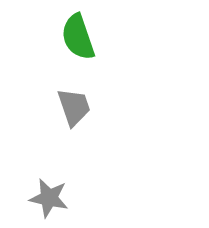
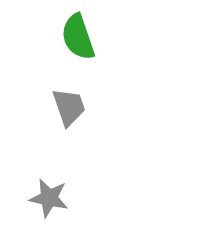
gray trapezoid: moved 5 px left
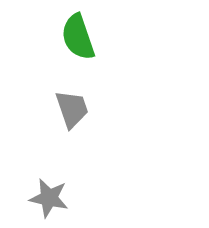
gray trapezoid: moved 3 px right, 2 px down
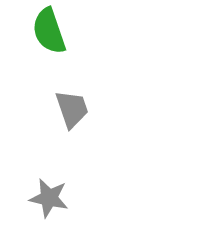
green semicircle: moved 29 px left, 6 px up
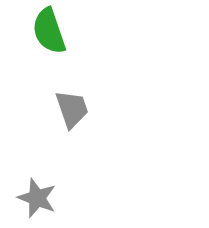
gray star: moved 12 px left; rotated 9 degrees clockwise
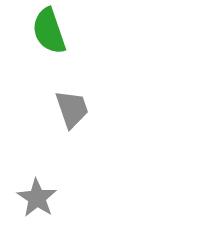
gray star: rotated 12 degrees clockwise
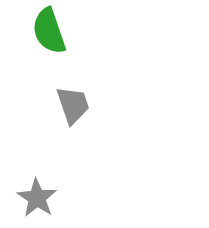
gray trapezoid: moved 1 px right, 4 px up
